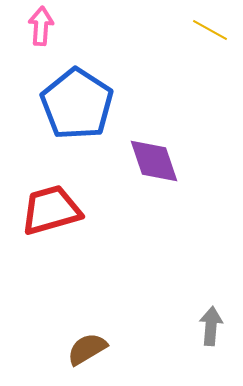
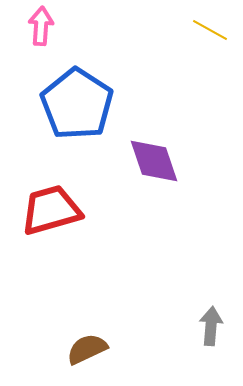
brown semicircle: rotated 6 degrees clockwise
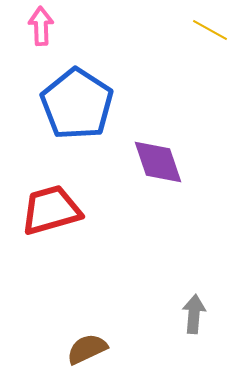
pink arrow: rotated 6 degrees counterclockwise
purple diamond: moved 4 px right, 1 px down
gray arrow: moved 17 px left, 12 px up
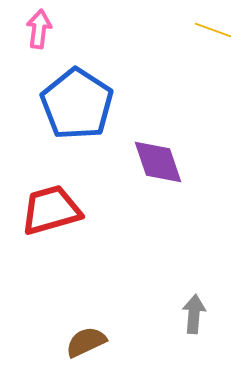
pink arrow: moved 2 px left, 3 px down; rotated 9 degrees clockwise
yellow line: moved 3 px right; rotated 9 degrees counterclockwise
brown semicircle: moved 1 px left, 7 px up
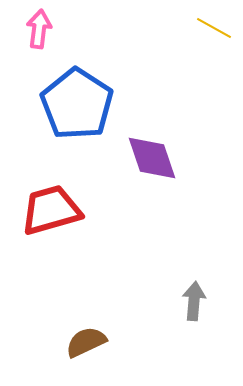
yellow line: moved 1 px right, 2 px up; rotated 9 degrees clockwise
purple diamond: moved 6 px left, 4 px up
gray arrow: moved 13 px up
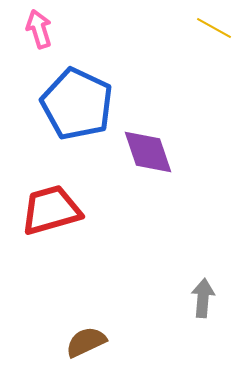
pink arrow: rotated 24 degrees counterclockwise
blue pentagon: rotated 8 degrees counterclockwise
purple diamond: moved 4 px left, 6 px up
gray arrow: moved 9 px right, 3 px up
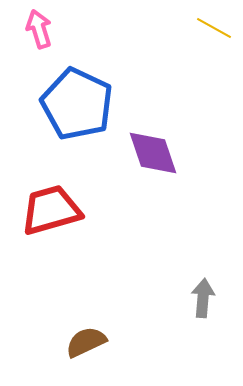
purple diamond: moved 5 px right, 1 px down
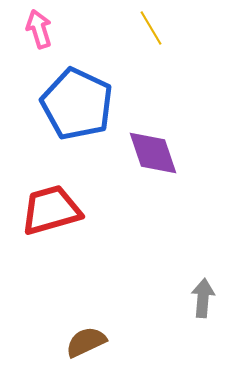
yellow line: moved 63 px left; rotated 30 degrees clockwise
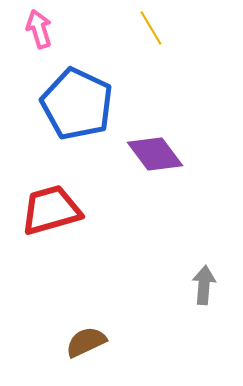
purple diamond: moved 2 px right, 1 px down; rotated 18 degrees counterclockwise
gray arrow: moved 1 px right, 13 px up
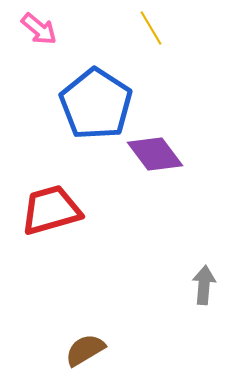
pink arrow: rotated 147 degrees clockwise
blue pentagon: moved 19 px right; rotated 8 degrees clockwise
brown semicircle: moved 1 px left, 8 px down; rotated 6 degrees counterclockwise
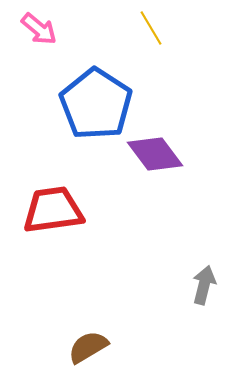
red trapezoid: moved 2 px right; rotated 8 degrees clockwise
gray arrow: rotated 9 degrees clockwise
brown semicircle: moved 3 px right, 3 px up
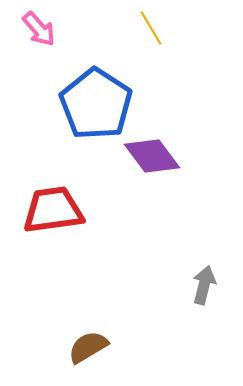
pink arrow: rotated 9 degrees clockwise
purple diamond: moved 3 px left, 2 px down
